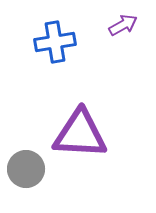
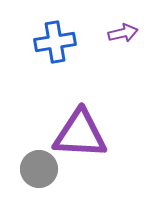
purple arrow: moved 8 px down; rotated 16 degrees clockwise
gray circle: moved 13 px right
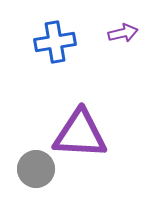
gray circle: moved 3 px left
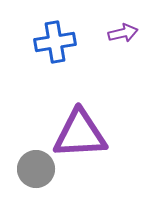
purple triangle: rotated 6 degrees counterclockwise
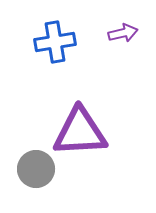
purple triangle: moved 2 px up
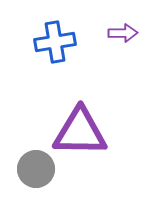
purple arrow: rotated 12 degrees clockwise
purple triangle: rotated 4 degrees clockwise
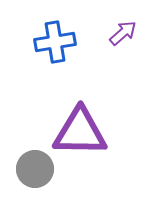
purple arrow: rotated 40 degrees counterclockwise
gray circle: moved 1 px left
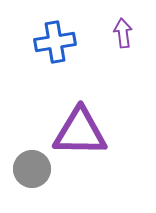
purple arrow: rotated 56 degrees counterclockwise
gray circle: moved 3 px left
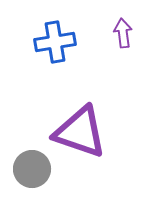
purple triangle: rotated 18 degrees clockwise
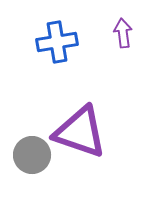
blue cross: moved 2 px right
gray circle: moved 14 px up
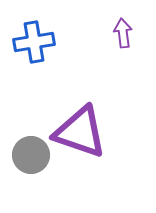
blue cross: moved 23 px left
gray circle: moved 1 px left
